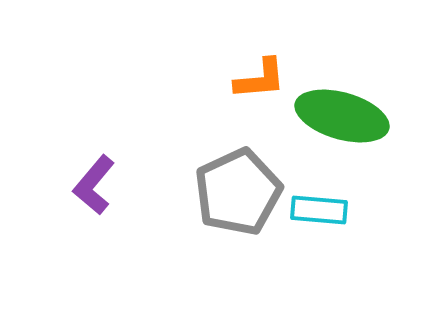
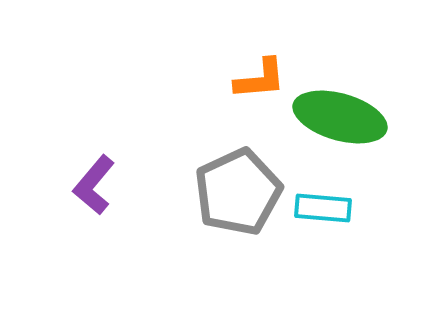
green ellipse: moved 2 px left, 1 px down
cyan rectangle: moved 4 px right, 2 px up
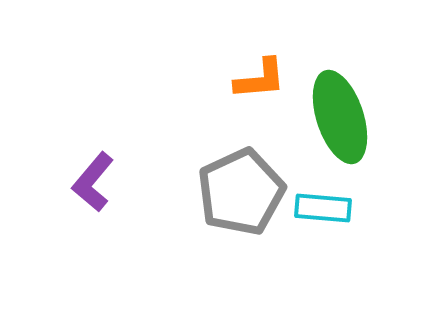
green ellipse: rotated 56 degrees clockwise
purple L-shape: moved 1 px left, 3 px up
gray pentagon: moved 3 px right
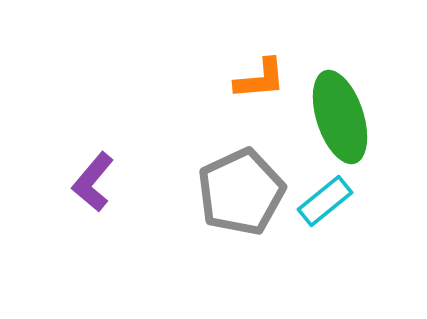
cyan rectangle: moved 2 px right, 7 px up; rotated 44 degrees counterclockwise
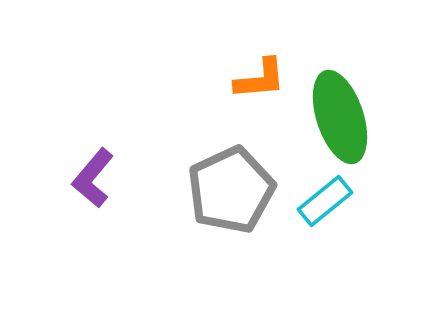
purple L-shape: moved 4 px up
gray pentagon: moved 10 px left, 2 px up
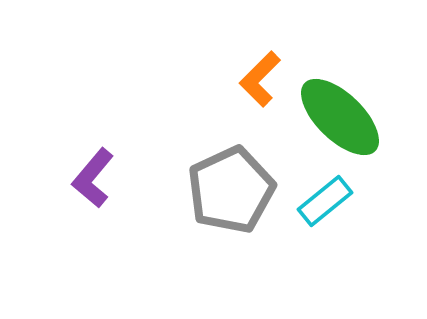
orange L-shape: rotated 140 degrees clockwise
green ellipse: rotated 28 degrees counterclockwise
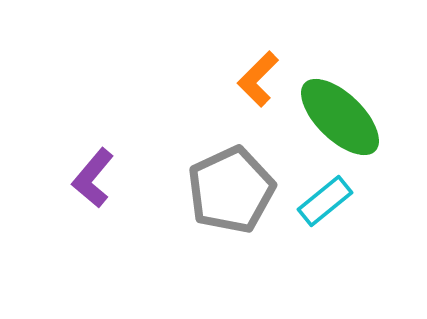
orange L-shape: moved 2 px left
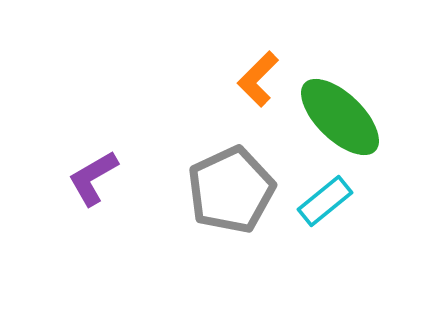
purple L-shape: rotated 20 degrees clockwise
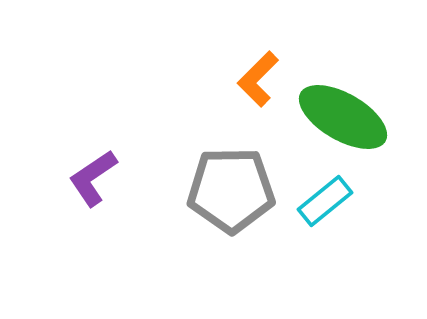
green ellipse: moved 3 px right; rotated 14 degrees counterclockwise
purple L-shape: rotated 4 degrees counterclockwise
gray pentagon: rotated 24 degrees clockwise
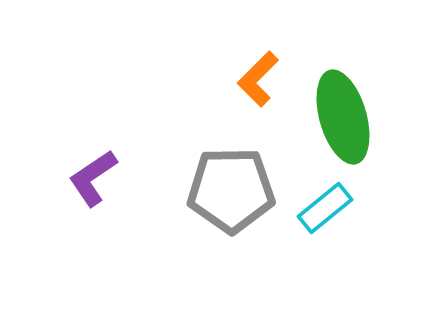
green ellipse: rotated 44 degrees clockwise
cyan rectangle: moved 7 px down
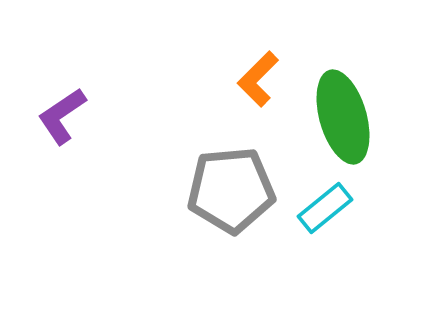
purple L-shape: moved 31 px left, 62 px up
gray pentagon: rotated 4 degrees counterclockwise
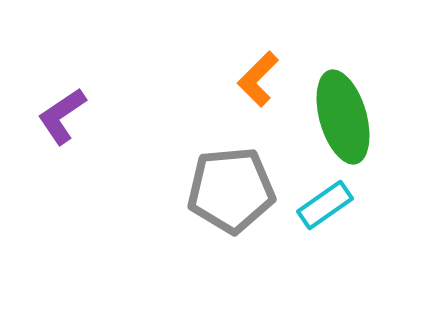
cyan rectangle: moved 3 px up; rotated 4 degrees clockwise
